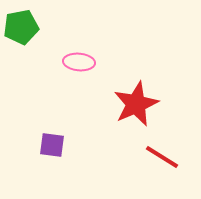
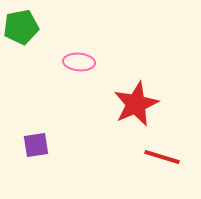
purple square: moved 16 px left; rotated 16 degrees counterclockwise
red line: rotated 15 degrees counterclockwise
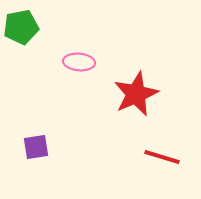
red star: moved 10 px up
purple square: moved 2 px down
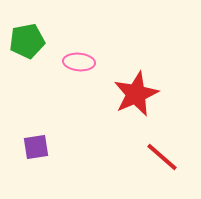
green pentagon: moved 6 px right, 14 px down
red line: rotated 24 degrees clockwise
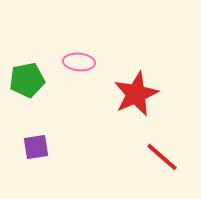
green pentagon: moved 39 px down
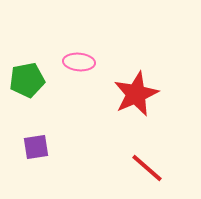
red line: moved 15 px left, 11 px down
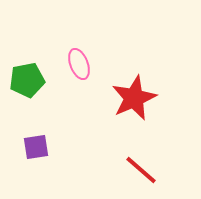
pink ellipse: moved 2 px down; rotated 64 degrees clockwise
red star: moved 2 px left, 4 px down
red line: moved 6 px left, 2 px down
